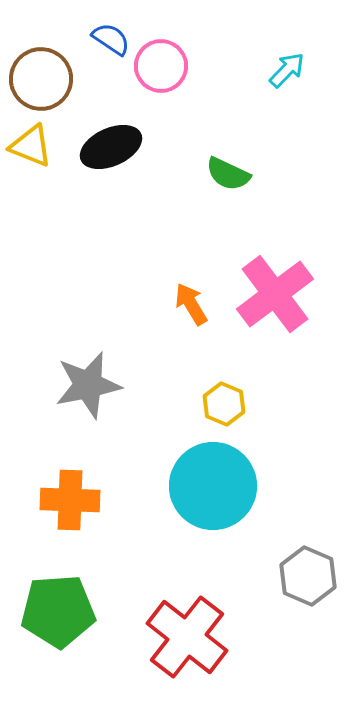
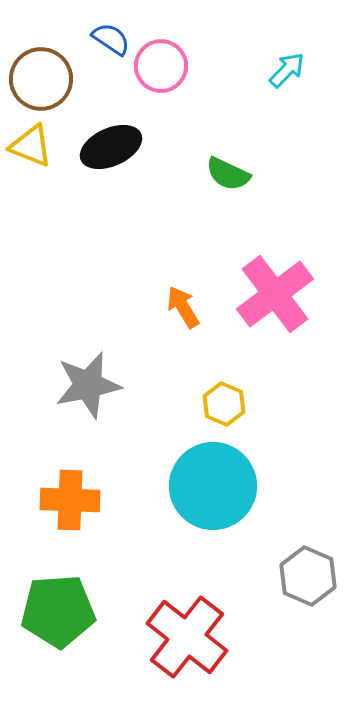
orange arrow: moved 8 px left, 3 px down
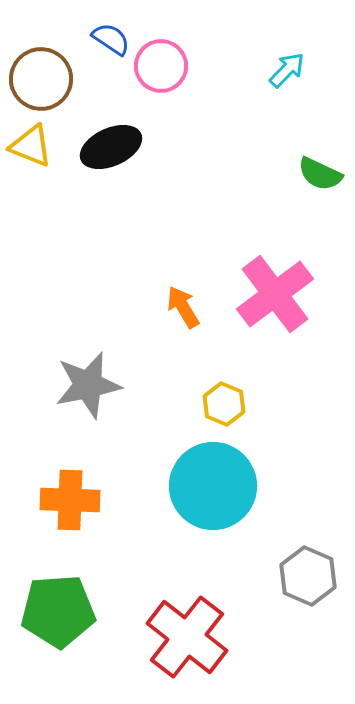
green semicircle: moved 92 px right
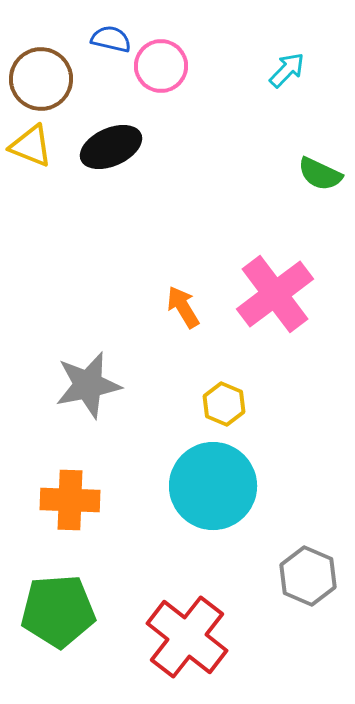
blue semicircle: rotated 21 degrees counterclockwise
